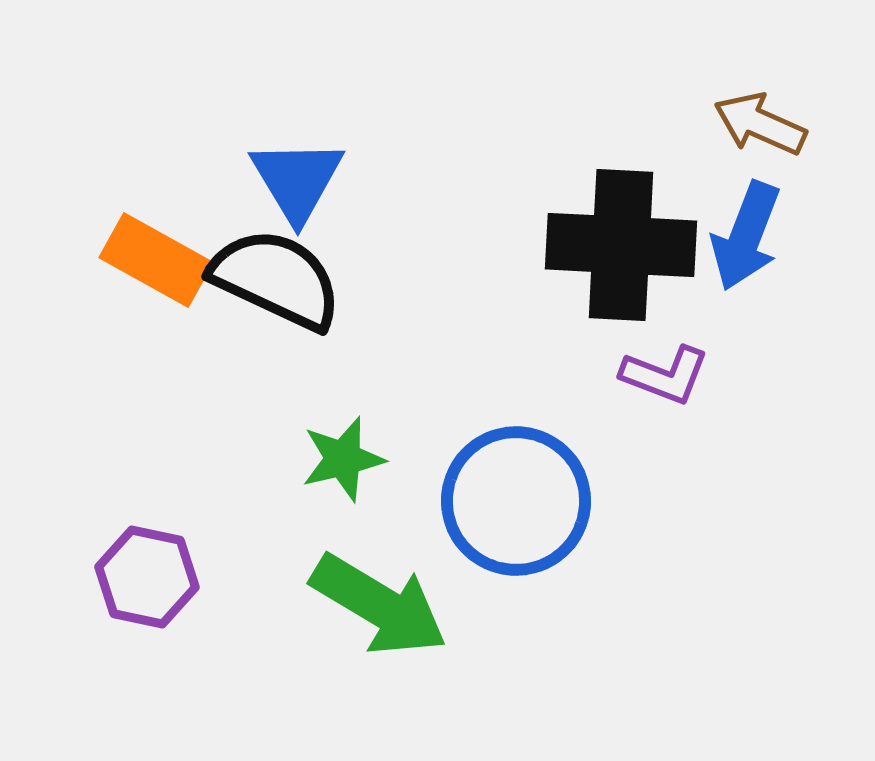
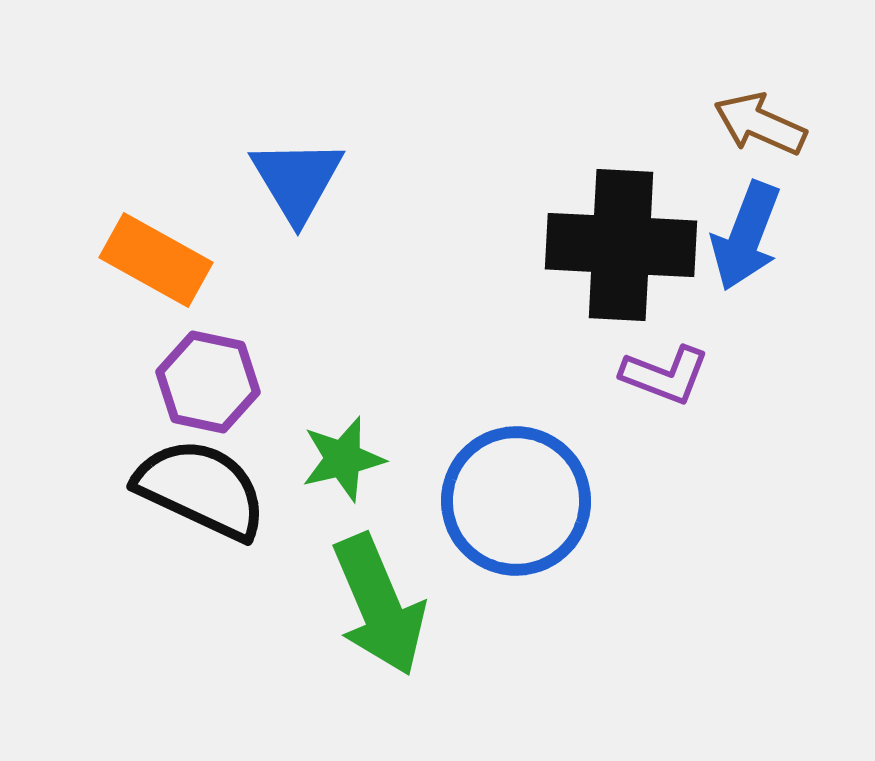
black semicircle: moved 75 px left, 210 px down
purple hexagon: moved 61 px right, 195 px up
green arrow: rotated 36 degrees clockwise
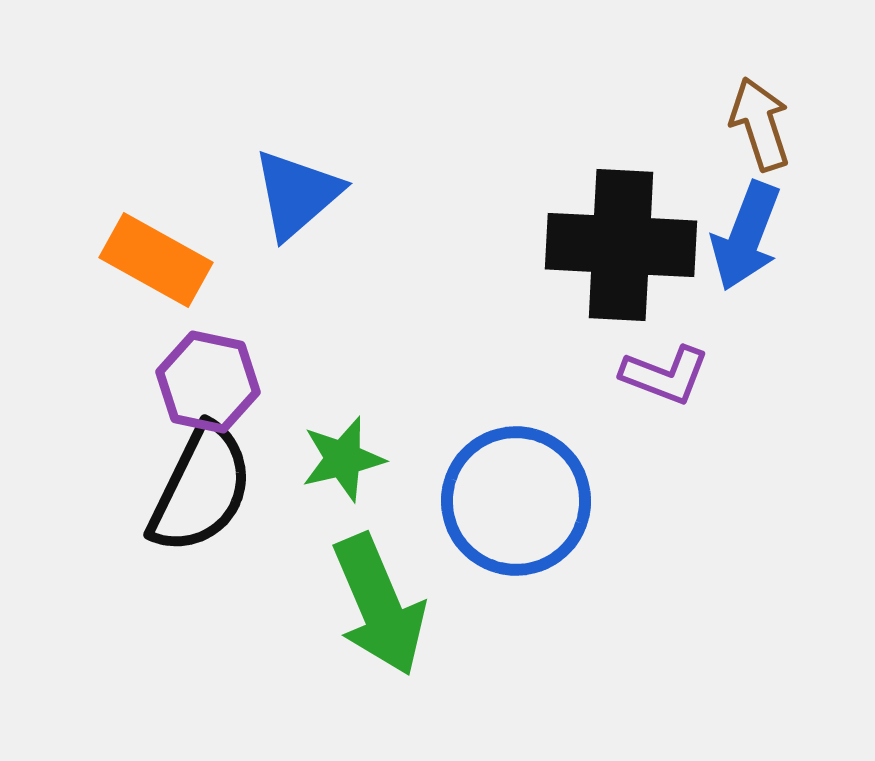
brown arrow: rotated 48 degrees clockwise
blue triangle: moved 14 px down; rotated 20 degrees clockwise
black semicircle: rotated 91 degrees clockwise
